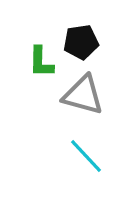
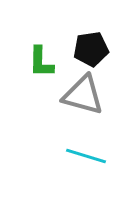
black pentagon: moved 10 px right, 7 px down
cyan line: rotated 30 degrees counterclockwise
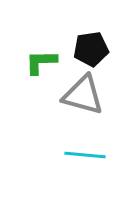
green L-shape: rotated 88 degrees clockwise
cyan line: moved 1 px left, 1 px up; rotated 12 degrees counterclockwise
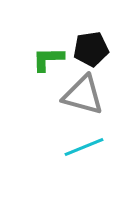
green L-shape: moved 7 px right, 3 px up
cyan line: moved 1 px left, 8 px up; rotated 27 degrees counterclockwise
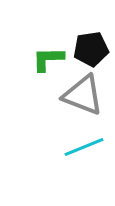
gray triangle: rotated 6 degrees clockwise
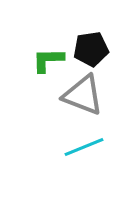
green L-shape: moved 1 px down
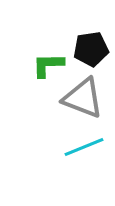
green L-shape: moved 5 px down
gray triangle: moved 3 px down
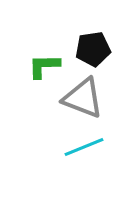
black pentagon: moved 2 px right
green L-shape: moved 4 px left, 1 px down
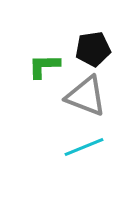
gray triangle: moved 3 px right, 2 px up
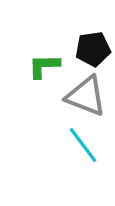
cyan line: moved 1 px left, 2 px up; rotated 75 degrees clockwise
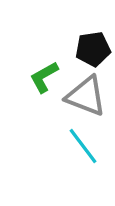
green L-shape: moved 11 px down; rotated 28 degrees counterclockwise
cyan line: moved 1 px down
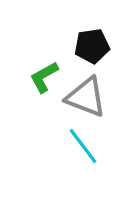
black pentagon: moved 1 px left, 3 px up
gray triangle: moved 1 px down
